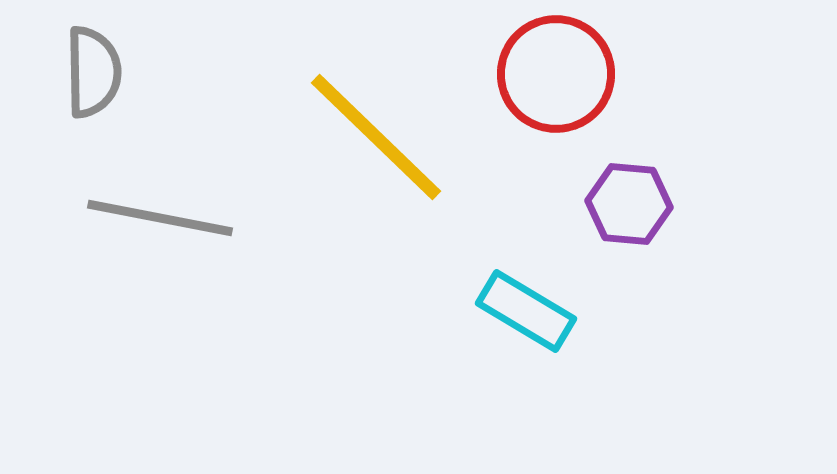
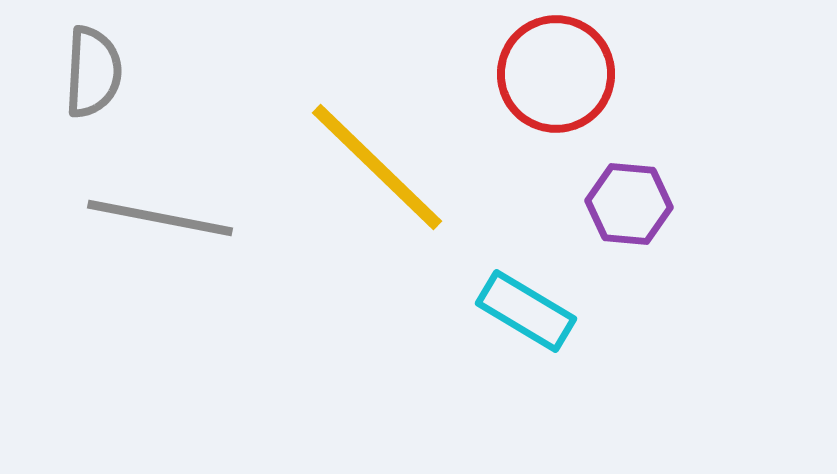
gray semicircle: rotated 4 degrees clockwise
yellow line: moved 1 px right, 30 px down
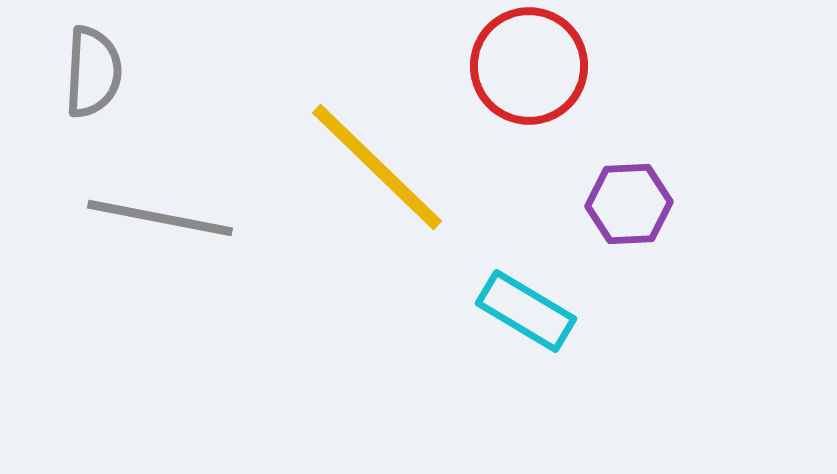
red circle: moved 27 px left, 8 px up
purple hexagon: rotated 8 degrees counterclockwise
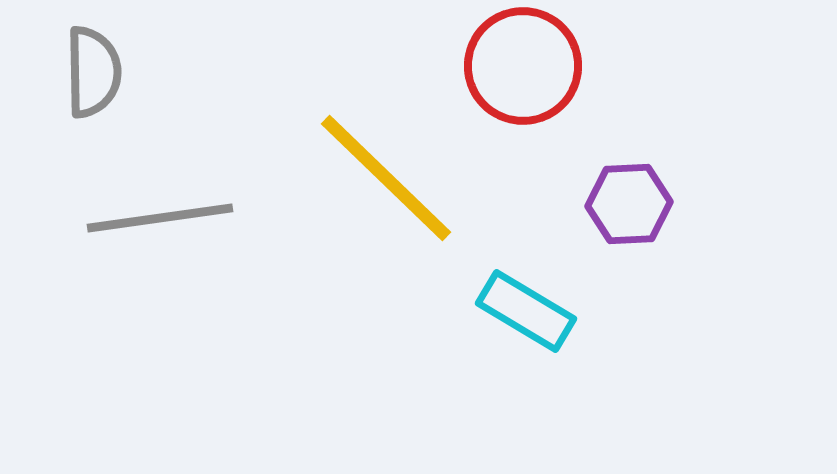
red circle: moved 6 px left
gray semicircle: rotated 4 degrees counterclockwise
yellow line: moved 9 px right, 11 px down
gray line: rotated 19 degrees counterclockwise
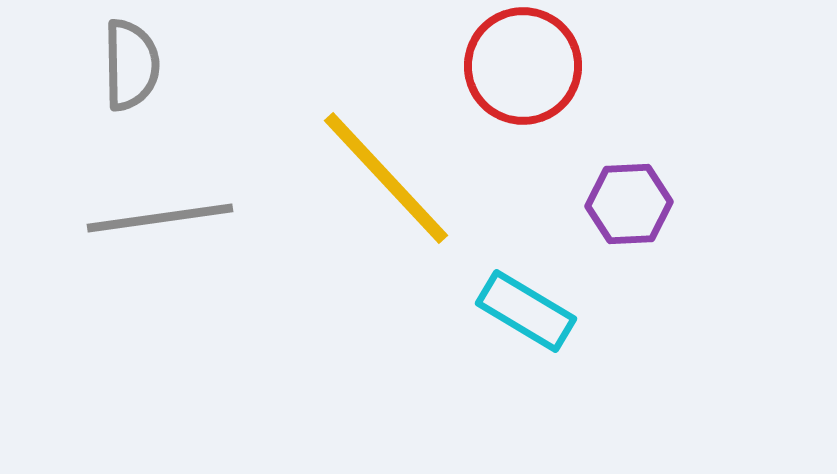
gray semicircle: moved 38 px right, 7 px up
yellow line: rotated 3 degrees clockwise
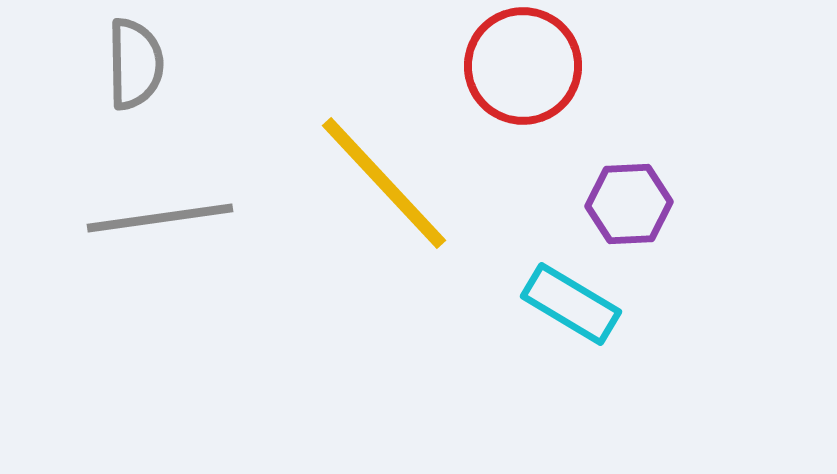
gray semicircle: moved 4 px right, 1 px up
yellow line: moved 2 px left, 5 px down
cyan rectangle: moved 45 px right, 7 px up
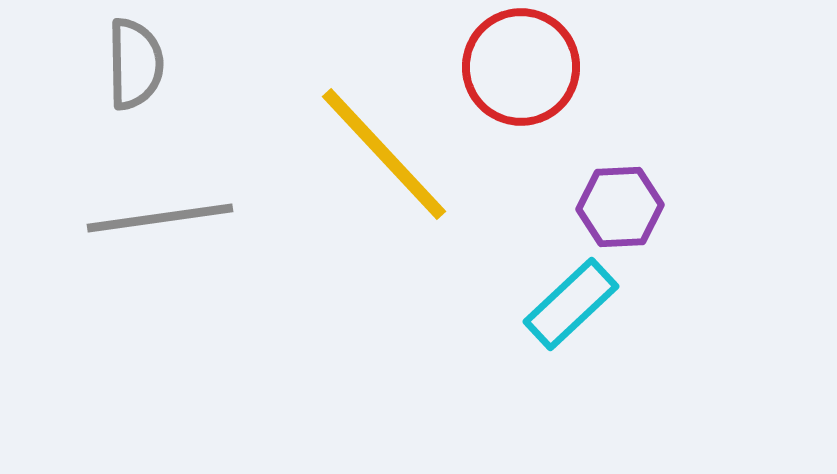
red circle: moved 2 px left, 1 px down
yellow line: moved 29 px up
purple hexagon: moved 9 px left, 3 px down
cyan rectangle: rotated 74 degrees counterclockwise
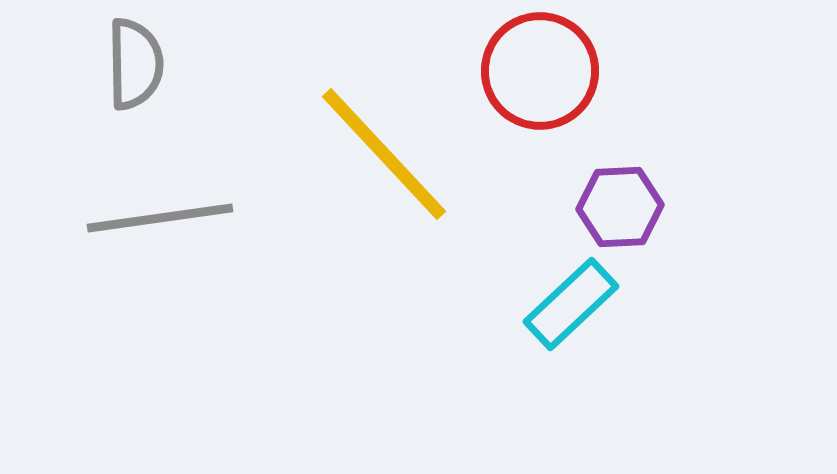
red circle: moved 19 px right, 4 px down
